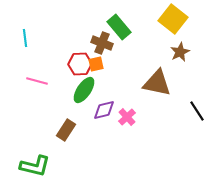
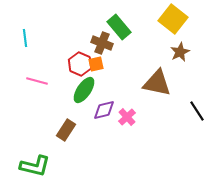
red hexagon: rotated 25 degrees clockwise
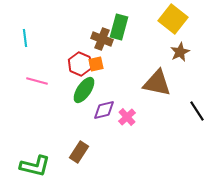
green rectangle: rotated 55 degrees clockwise
brown cross: moved 4 px up
brown rectangle: moved 13 px right, 22 px down
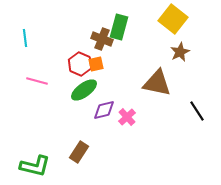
green ellipse: rotated 20 degrees clockwise
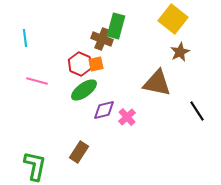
green rectangle: moved 3 px left, 1 px up
green L-shape: rotated 92 degrees counterclockwise
